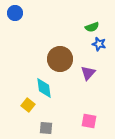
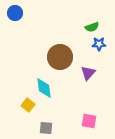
blue star: rotated 16 degrees counterclockwise
brown circle: moved 2 px up
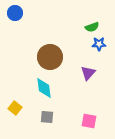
brown circle: moved 10 px left
yellow square: moved 13 px left, 3 px down
gray square: moved 1 px right, 11 px up
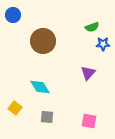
blue circle: moved 2 px left, 2 px down
blue star: moved 4 px right
brown circle: moved 7 px left, 16 px up
cyan diamond: moved 4 px left, 1 px up; rotated 25 degrees counterclockwise
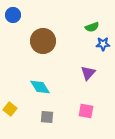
yellow square: moved 5 px left, 1 px down
pink square: moved 3 px left, 10 px up
